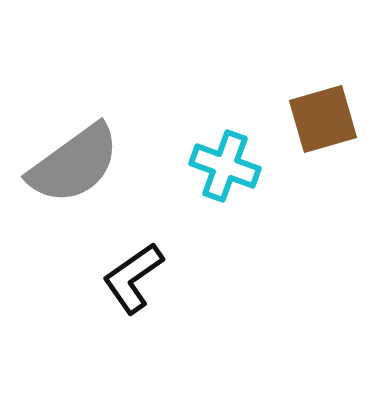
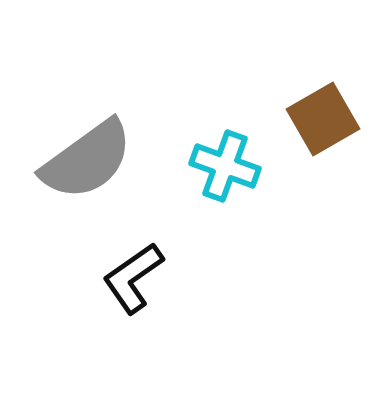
brown square: rotated 14 degrees counterclockwise
gray semicircle: moved 13 px right, 4 px up
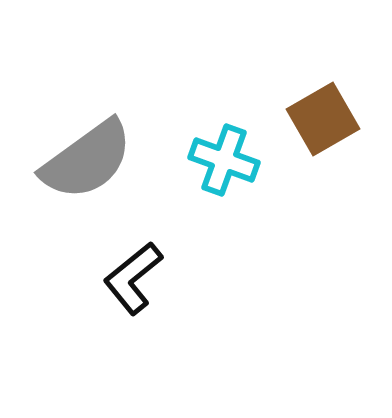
cyan cross: moved 1 px left, 6 px up
black L-shape: rotated 4 degrees counterclockwise
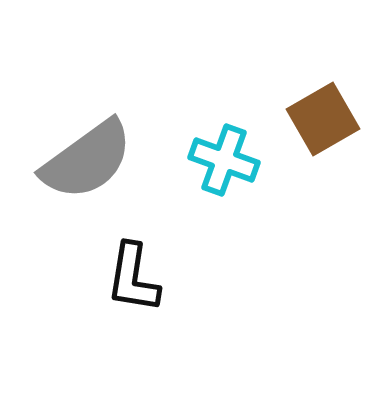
black L-shape: rotated 42 degrees counterclockwise
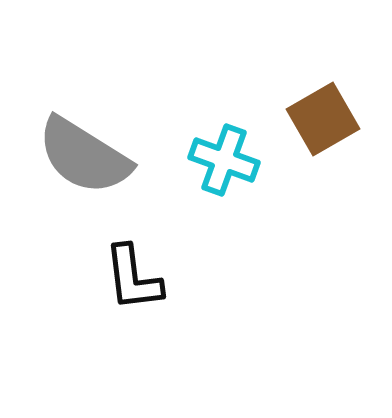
gray semicircle: moved 3 px left, 4 px up; rotated 68 degrees clockwise
black L-shape: rotated 16 degrees counterclockwise
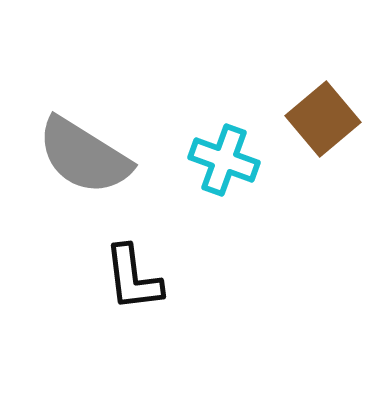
brown square: rotated 10 degrees counterclockwise
